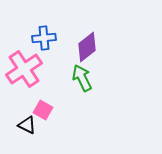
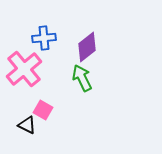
pink cross: rotated 6 degrees counterclockwise
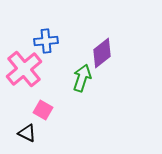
blue cross: moved 2 px right, 3 px down
purple diamond: moved 15 px right, 6 px down
green arrow: rotated 44 degrees clockwise
black triangle: moved 8 px down
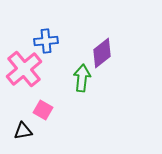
green arrow: rotated 12 degrees counterclockwise
black triangle: moved 4 px left, 2 px up; rotated 36 degrees counterclockwise
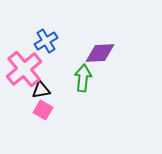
blue cross: rotated 25 degrees counterclockwise
purple diamond: moved 2 px left; rotated 36 degrees clockwise
green arrow: moved 1 px right
black triangle: moved 18 px right, 41 px up
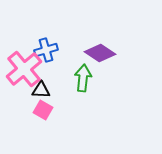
blue cross: moved 9 px down; rotated 15 degrees clockwise
purple diamond: rotated 36 degrees clockwise
black triangle: rotated 12 degrees clockwise
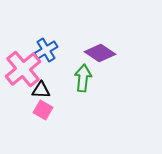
blue cross: rotated 15 degrees counterclockwise
pink cross: moved 1 px left
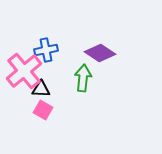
blue cross: rotated 20 degrees clockwise
pink cross: moved 1 px right, 2 px down
black triangle: moved 1 px up
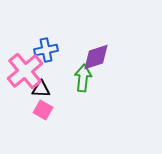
purple diamond: moved 4 px left, 4 px down; rotated 52 degrees counterclockwise
pink cross: moved 1 px right
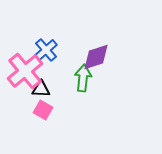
blue cross: rotated 30 degrees counterclockwise
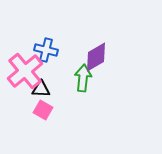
blue cross: rotated 35 degrees counterclockwise
purple diamond: rotated 12 degrees counterclockwise
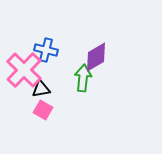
pink cross: moved 1 px left, 1 px up; rotated 6 degrees counterclockwise
black triangle: rotated 12 degrees counterclockwise
